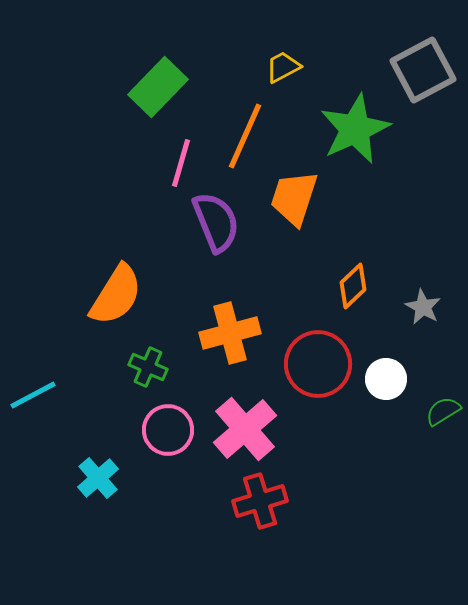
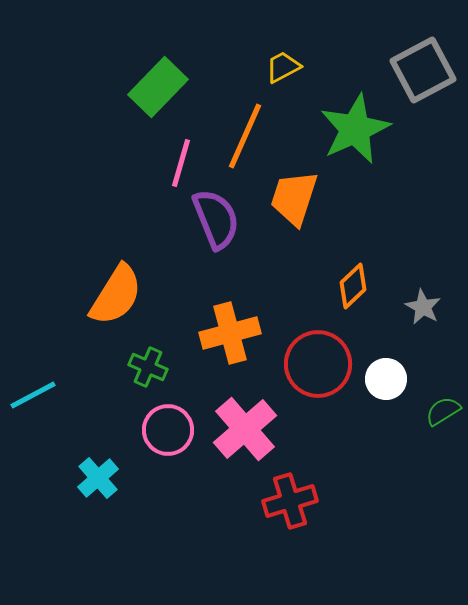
purple semicircle: moved 3 px up
red cross: moved 30 px right
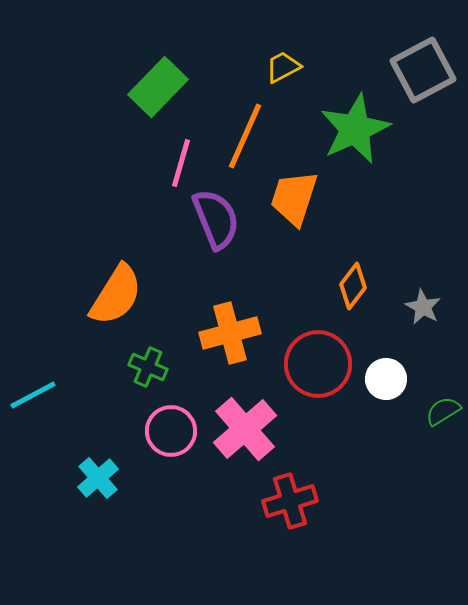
orange diamond: rotated 9 degrees counterclockwise
pink circle: moved 3 px right, 1 px down
